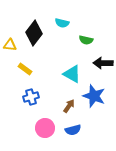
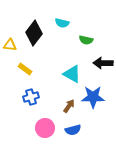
blue star: moved 1 px left, 1 px down; rotated 20 degrees counterclockwise
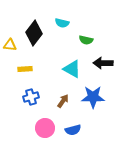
yellow rectangle: rotated 40 degrees counterclockwise
cyan triangle: moved 5 px up
brown arrow: moved 6 px left, 5 px up
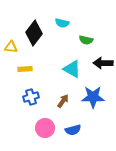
yellow triangle: moved 1 px right, 2 px down
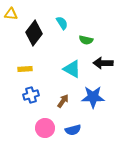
cyan semicircle: rotated 136 degrees counterclockwise
yellow triangle: moved 33 px up
blue cross: moved 2 px up
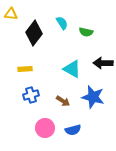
green semicircle: moved 8 px up
blue star: rotated 15 degrees clockwise
brown arrow: rotated 88 degrees clockwise
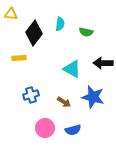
cyan semicircle: moved 2 px left, 1 px down; rotated 40 degrees clockwise
yellow rectangle: moved 6 px left, 11 px up
brown arrow: moved 1 px right, 1 px down
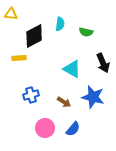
black diamond: moved 3 px down; rotated 25 degrees clockwise
black arrow: rotated 114 degrees counterclockwise
blue semicircle: moved 1 px up; rotated 35 degrees counterclockwise
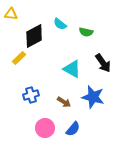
cyan semicircle: rotated 120 degrees clockwise
yellow rectangle: rotated 40 degrees counterclockwise
black arrow: rotated 12 degrees counterclockwise
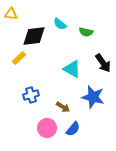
black diamond: rotated 20 degrees clockwise
brown arrow: moved 1 px left, 5 px down
pink circle: moved 2 px right
